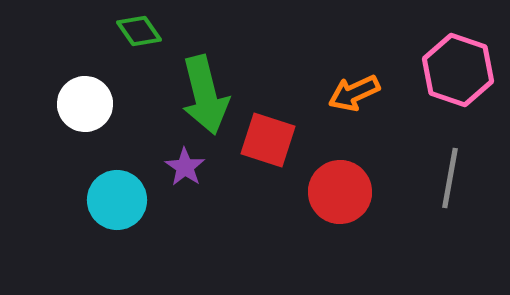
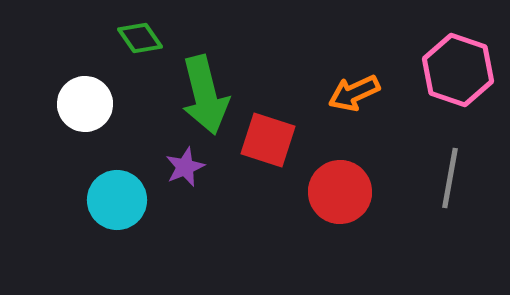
green diamond: moved 1 px right, 7 px down
purple star: rotated 15 degrees clockwise
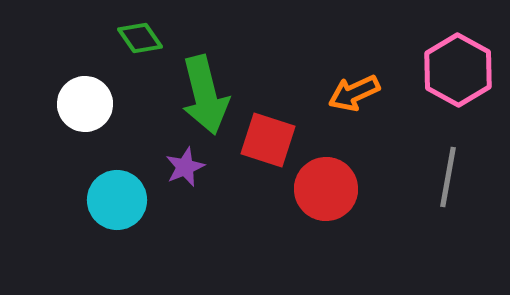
pink hexagon: rotated 10 degrees clockwise
gray line: moved 2 px left, 1 px up
red circle: moved 14 px left, 3 px up
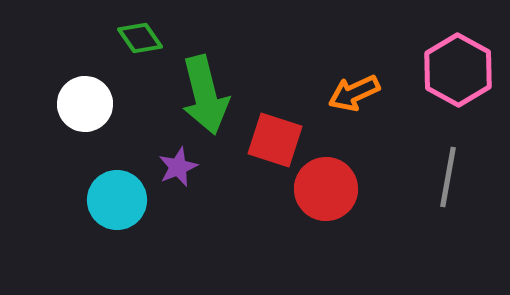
red square: moved 7 px right
purple star: moved 7 px left
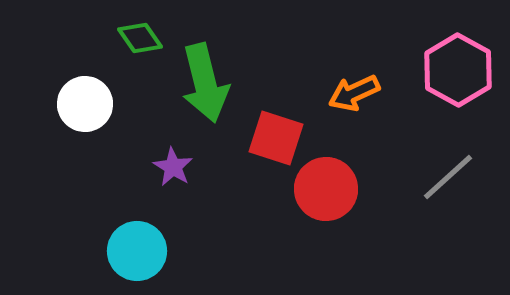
green arrow: moved 12 px up
red square: moved 1 px right, 2 px up
purple star: moved 5 px left; rotated 18 degrees counterclockwise
gray line: rotated 38 degrees clockwise
cyan circle: moved 20 px right, 51 px down
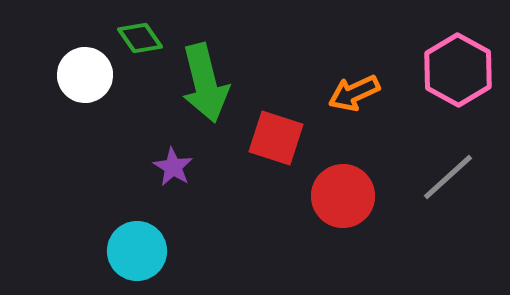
white circle: moved 29 px up
red circle: moved 17 px right, 7 px down
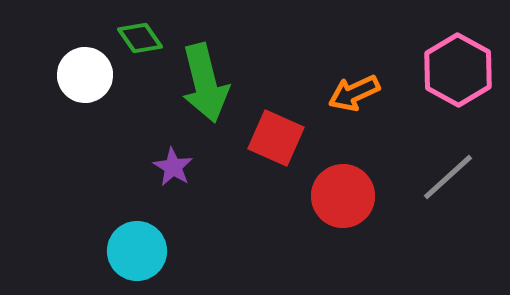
red square: rotated 6 degrees clockwise
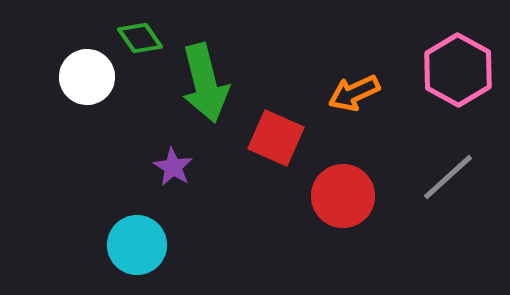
white circle: moved 2 px right, 2 px down
cyan circle: moved 6 px up
